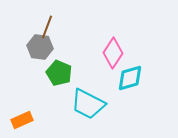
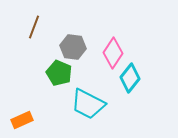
brown line: moved 13 px left
gray hexagon: moved 33 px right
cyan diamond: rotated 36 degrees counterclockwise
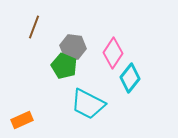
green pentagon: moved 5 px right, 7 px up
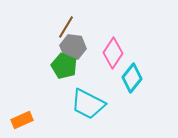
brown line: moved 32 px right; rotated 10 degrees clockwise
cyan diamond: moved 2 px right
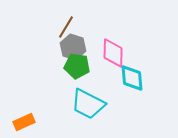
gray hexagon: rotated 10 degrees clockwise
pink diamond: rotated 32 degrees counterclockwise
green pentagon: moved 13 px right; rotated 15 degrees counterclockwise
cyan diamond: rotated 44 degrees counterclockwise
orange rectangle: moved 2 px right, 2 px down
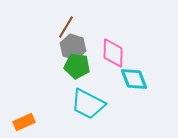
cyan diamond: moved 2 px right, 1 px down; rotated 16 degrees counterclockwise
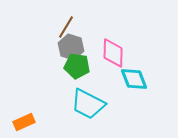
gray hexagon: moved 2 px left
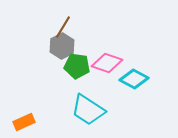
brown line: moved 3 px left
gray hexagon: moved 9 px left, 1 px up; rotated 15 degrees clockwise
pink diamond: moved 6 px left, 10 px down; rotated 72 degrees counterclockwise
cyan diamond: rotated 40 degrees counterclockwise
cyan trapezoid: moved 6 px down; rotated 6 degrees clockwise
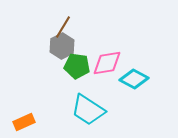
pink diamond: rotated 28 degrees counterclockwise
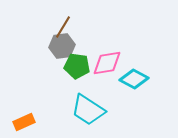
gray hexagon: rotated 20 degrees clockwise
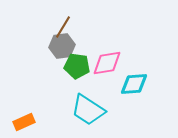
cyan diamond: moved 5 px down; rotated 32 degrees counterclockwise
